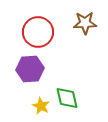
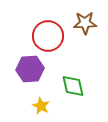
red circle: moved 10 px right, 4 px down
green diamond: moved 6 px right, 12 px up
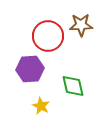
brown star: moved 4 px left, 2 px down
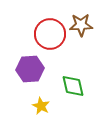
red circle: moved 2 px right, 2 px up
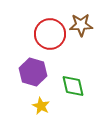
purple hexagon: moved 3 px right, 3 px down; rotated 20 degrees clockwise
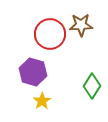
green diamond: moved 19 px right; rotated 45 degrees clockwise
yellow star: moved 1 px right, 5 px up; rotated 12 degrees clockwise
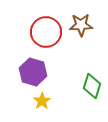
red circle: moved 4 px left, 2 px up
green diamond: rotated 15 degrees counterclockwise
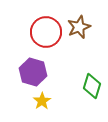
brown star: moved 2 px left, 2 px down; rotated 20 degrees counterclockwise
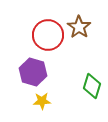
brown star: rotated 15 degrees counterclockwise
red circle: moved 2 px right, 3 px down
yellow star: rotated 30 degrees clockwise
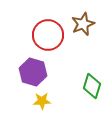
brown star: moved 4 px right, 3 px up; rotated 15 degrees clockwise
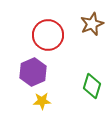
brown star: moved 9 px right
purple hexagon: rotated 20 degrees clockwise
